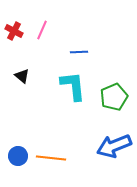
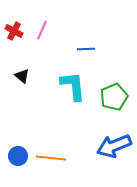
blue line: moved 7 px right, 3 px up
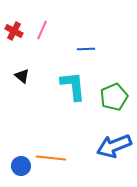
blue circle: moved 3 px right, 10 px down
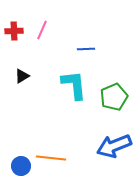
red cross: rotated 30 degrees counterclockwise
black triangle: rotated 49 degrees clockwise
cyan L-shape: moved 1 px right, 1 px up
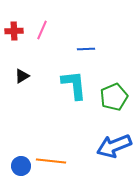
orange line: moved 3 px down
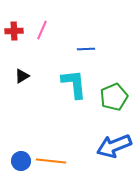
cyan L-shape: moved 1 px up
blue circle: moved 5 px up
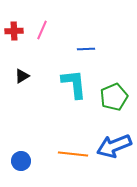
orange line: moved 22 px right, 7 px up
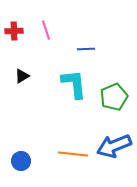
pink line: moved 4 px right; rotated 42 degrees counterclockwise
